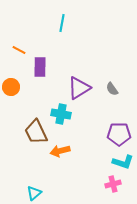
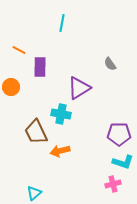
gray semicircle: moved 2 px left, 25 px up
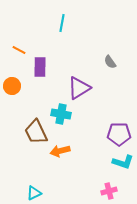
gray semicircle: moved 2 px up
orange circle: moved 1 px right, 1 px up
pink cross: moved 4 px left, 7 px down
cyan triangle: rotated 14 degrees clockwise
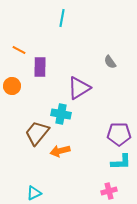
cyan line: moved 5 px up
brown trapezoid: moved 1 px right, 1 px down; rotated 64 degrees clockwise
cyan L-shape: moved 2 px left; rotated 20 degrees counterclockwise
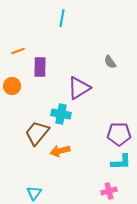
orange line: moved 1 px left, 1 px down; rotated 48 degrees counterclockwise
cyan triangle: rotated 28 degrees counterclockwise
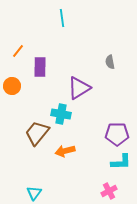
cyan line: rotated 18 degrees counterclockwise
orange line: rotated 32 degrees counterclockwise
gray semicircle: rotated 24 degrees clockwise
purple pentagon: moved 2 px left
orange arrow: moved 5 px right
pink cross: rotated 14 degrees counterclockwise
